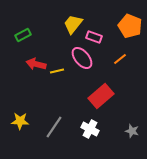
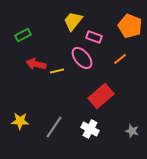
yellow trapezoid: moved 3 px up
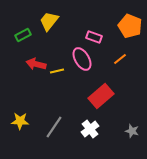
yellow trapezoid: moved 24 px left
pink ellipse: moved 1 px down; rotated 10 degrees clockwise
white cross: rotated 24 degrees clockwise
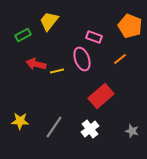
pink ellipse: rotated 10 degrees clockwise
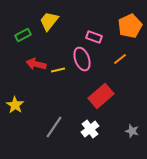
orange pentagon: rotated 25 degrees clockwise
yellow line: moved 1 px right, 1 px up
yellow star: moved 5 px left, 16 px up; rotated 30 degrees clockwise
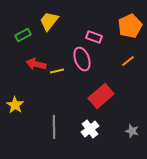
orange line: moved 8 px right, 2 px down
yellow line: moved 1 px left, 1 px down
gray line: rotated 35 degrees counterclockwise
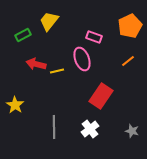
red rectangle: rotated 15 degrees counterclockwise
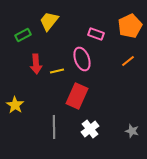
pink rectangle: moved 2 px right, 3 px up
red arrow: rotated 108 degrees counterclockwise
red rectangle: moved 24 px left; rotated 10 degrees counterclockwise
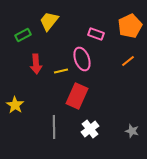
yellow line: moved 4 px right
